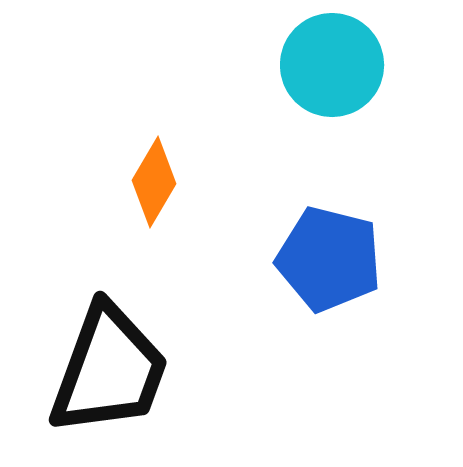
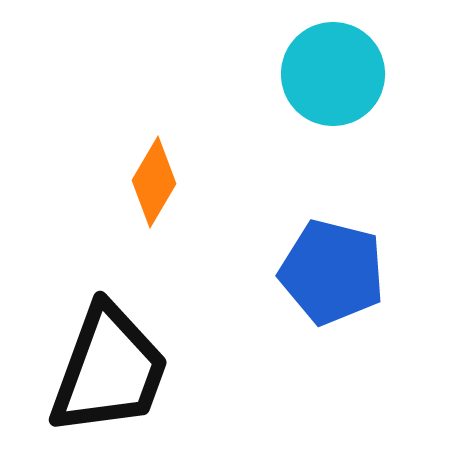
cyan circle: moved 1 px right, 9 px down
blue pentagon: moved 3 px right, 13 px down
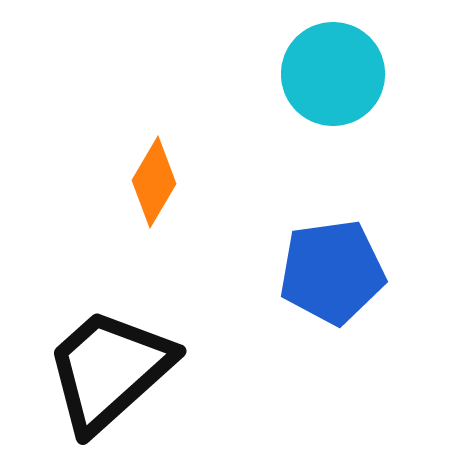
blue pentagon: rotated 22 degrees counterclockwise
black trapezoid: rotated 152 degrees counterclockwise
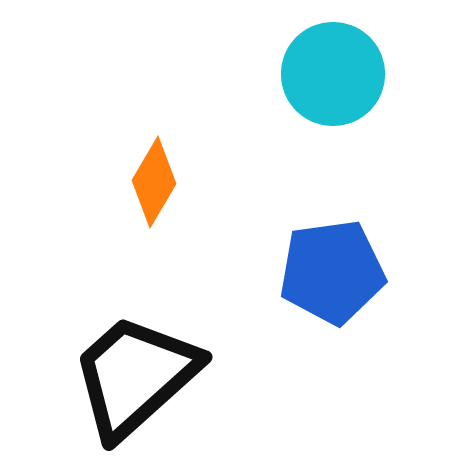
black trapezoid: moved 26 px right, 6 px down
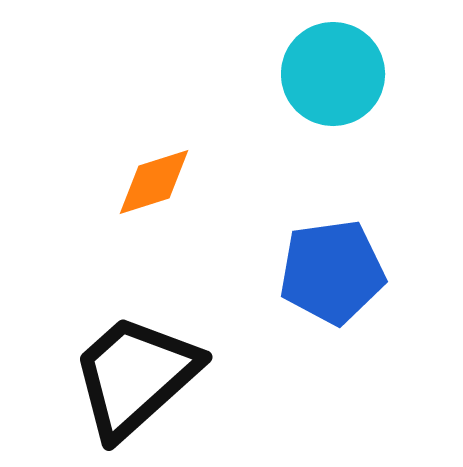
orange diamond: rotated 42 degrees clockwise
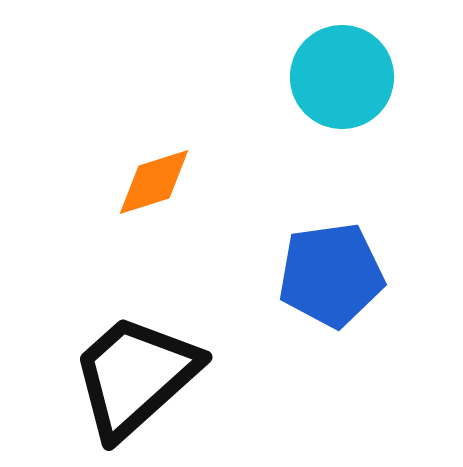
cyan circle: moved 9 px right, 3 px down
blue pentagon: moved 1 px left, 3 px down
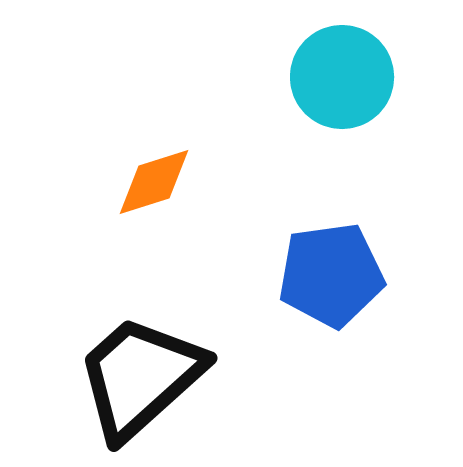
black trapezoid: moved 5 px right, 1 px down
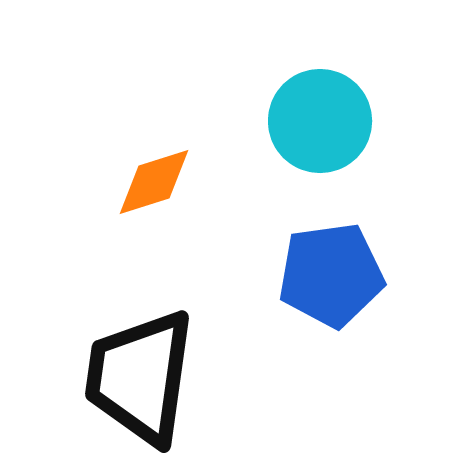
cyan circle: moved 22 px left, 44 px down
black trapezoid: rotated 40 degrees counterclockwise
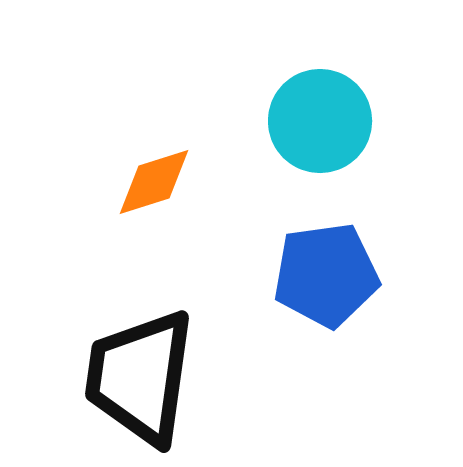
blue pentagon: moved 5 px left
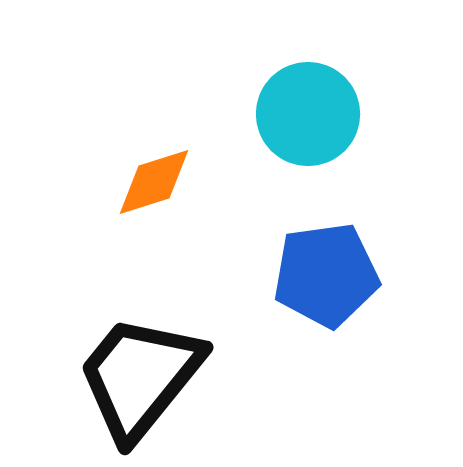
cyan circle: moved 12 px left, 7 px up
black trapezoid: rotated 31 degrees clockwise
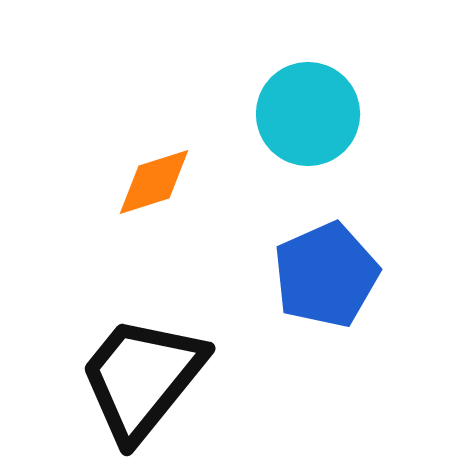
blue pentagon: rotated 16 degrees counterclockwise
black trapezoid: moved 2 px right, 1 px down
